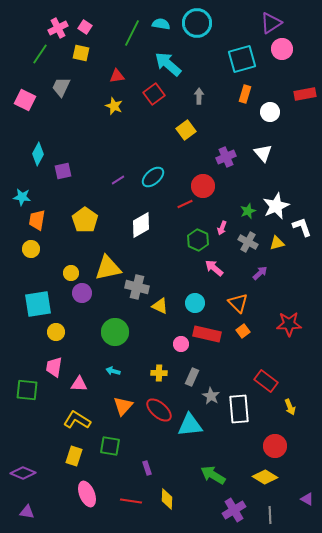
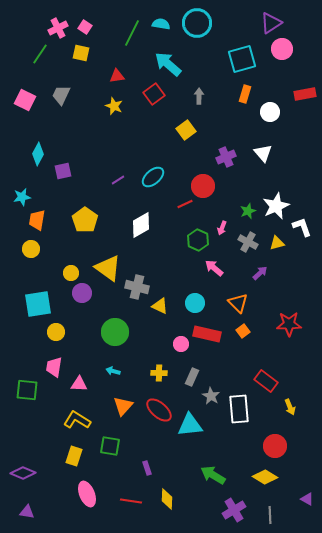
gray trapezoid at (61, 87): moved 8 px down
cyan star at (22, 197): rotated 18 degrees counterclockwise
yellow triangle at (108, 268): rotated 48 degrees clockwise
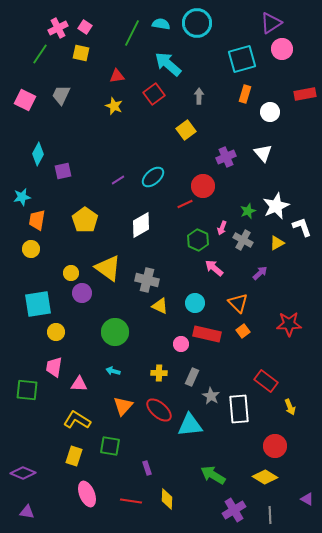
gray cross at (248, 242): moved 5 px left, 2 px up
yellow triangle at (277, 243): rotated 14 degrees counterclockwise
gray cross at (137, 287): moved 10 px right, 7 px up
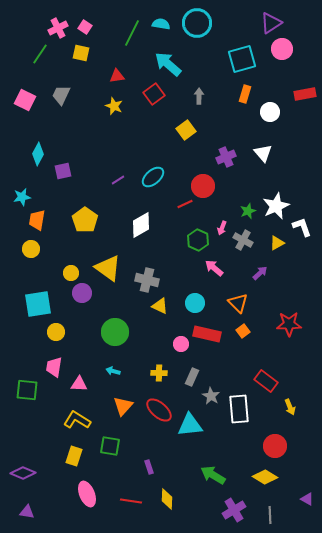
purple rectangle at (147, 468): moved 2 px right, 1 px up
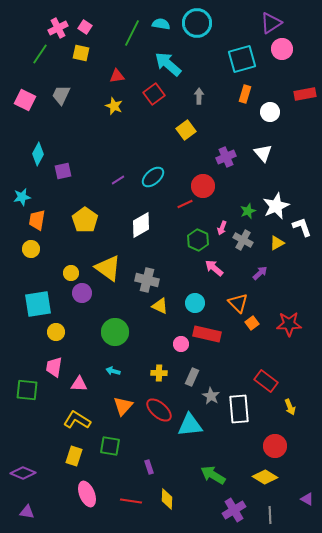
orange square at (243, 331): moved 9 px right, 8 px up
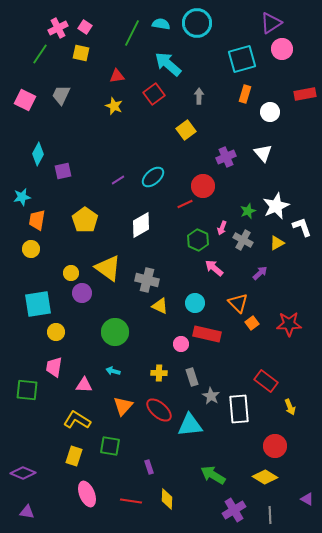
gray rectangle at (192, 377): rotated 42 degrees counterclockwise
pink triangle at (79, 384): moved 5 px right, 1 px down
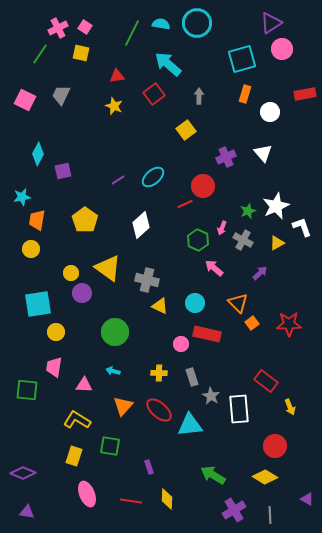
white diamond at (141, 225): rotated 12 degrees counterclockwise
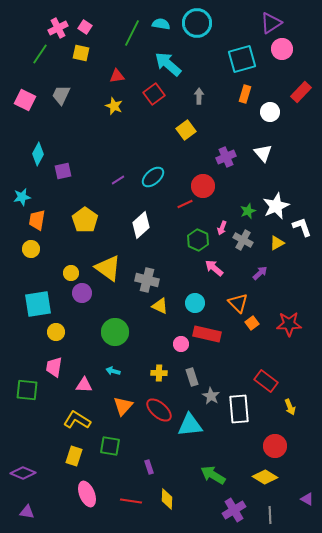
red rectangle at (305, 94): moved 4 px left, 2 px up; rotated 35 degrees counterclockwise
